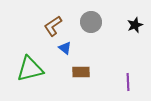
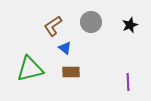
black star: moved 5 px left
brown rectangle: moved 10 px left
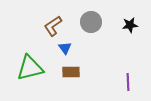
black star: rotated 14 degrees clockwise
blue triangle: rotated 16 degrees clockwise
green triangle: moved 1 px up
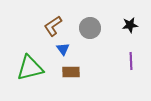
gray circle: moved 1 px left, 6 px down
blue triangle: moved 2 px left, 1 px down
purple line: moved 3 px right, 21 px up
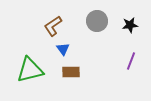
gray circle: moved 7 px right, 7 px up
purple line: rotated 24 degrees clockwise
green triangle: moved 2 px down
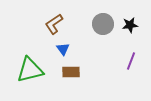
gray circle: moved 6 px right, 3 px down
brown L-shape: moved 1 px right, 2 px up
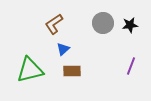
gray circle: moved 1 px up
blue triangle: rotated 24 degrees clockwise
purple line: moved 5 px down
brown rectangle: moved 1 px right, 1 px up
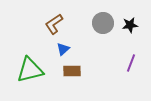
purple line: moved 3 px up
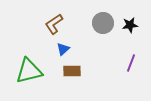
green triangle: moved 1 px left, 1 px down
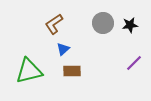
purple line: moved 3 px right; rotated 24 degrees clockwise
